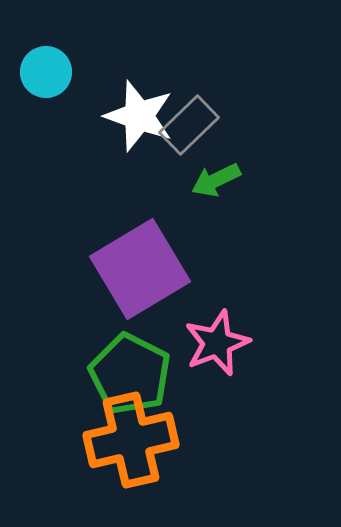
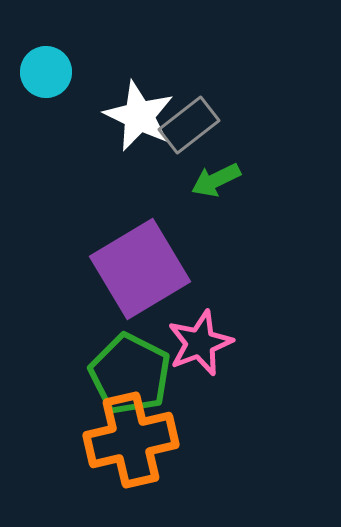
white star: rotated 6 degrees clockwise
gray rectangle: rotated 6 degrees clockwise
pink star: moved 17 px left
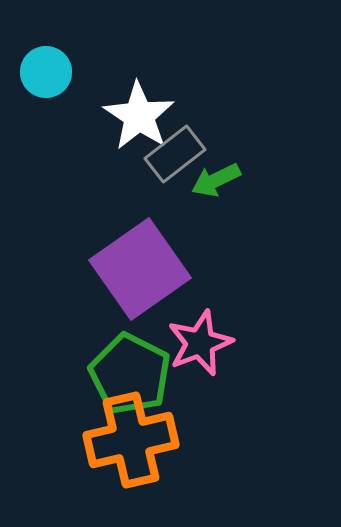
white star: rotated 8 degrees clockwise
gray rectangle: moved 14 px left, 29 px down
purple square: rotated 4 degrees counterclockwise
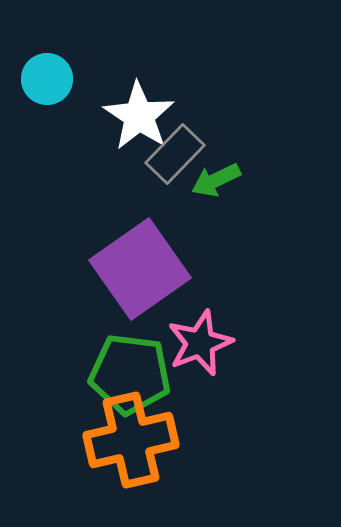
cyan circle: moved 1 px right, 7 px down
gray rectangle: rotated 8 degrees counterclockwise
green pentagon: rotated 20 degrees counterclockwise
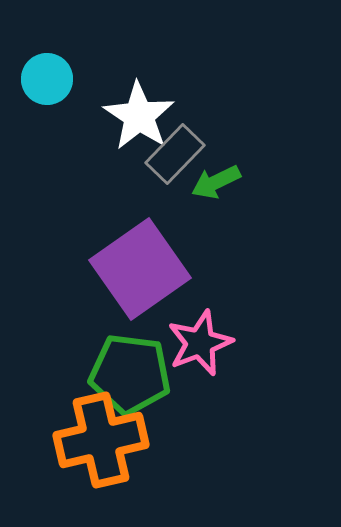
green arrow: moved 2 px down
orange cross: moved 30 px left
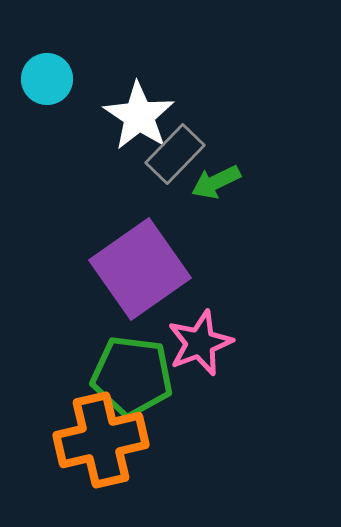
green pentagon: moved 2 px right, 2 px down
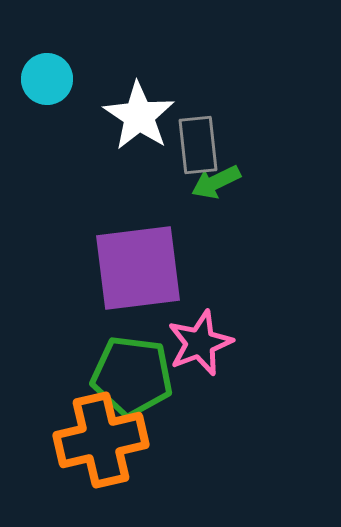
gray rectangle: moved 23 px right, 9 px up; rotated 50 degrees counterclockwise
purple square: moved 2 px left, 1 px up; rotated 28 degrees clockwise
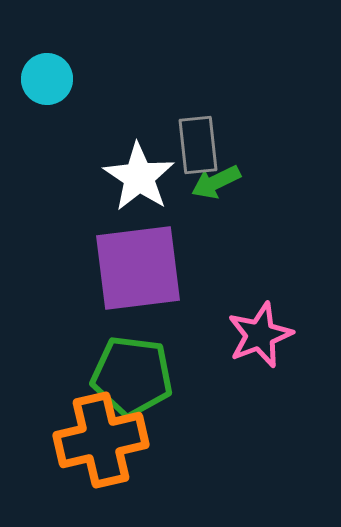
white star: moved 61 px down
pink star: moved 60 px right, 8 px up
